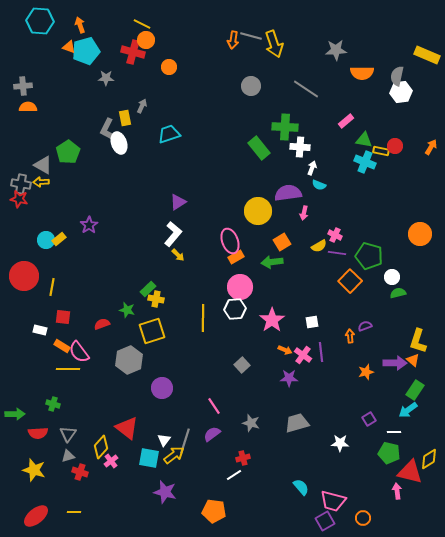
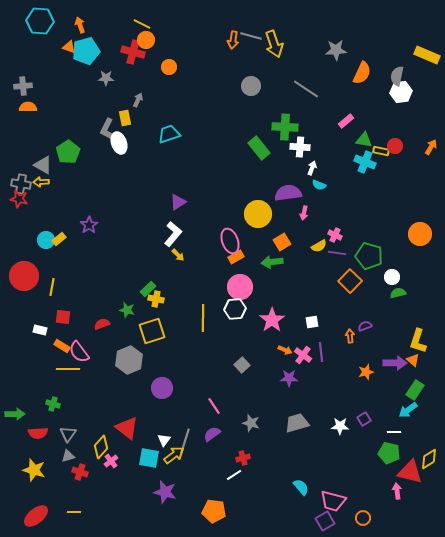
orange semicircle at (362, 73): rotated 65 degrees counterclockwise
gray arrow at (142, 106): moved 4 px left, 6 px up
yellow circle at (258, 211): moved 3 px down
purple square at (369, 419): moved 5 px left
white star at (340, 443): moved 17 px up
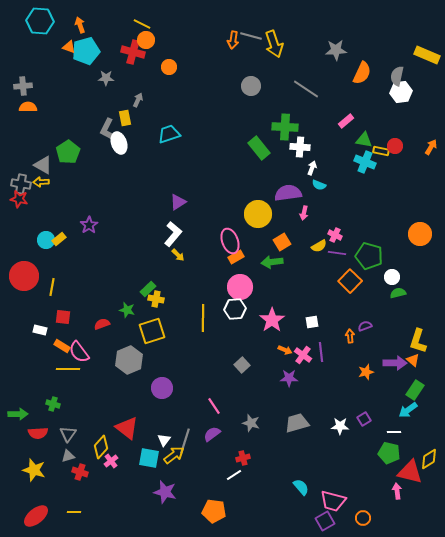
green arrow at (15, 414): moved 3 px right
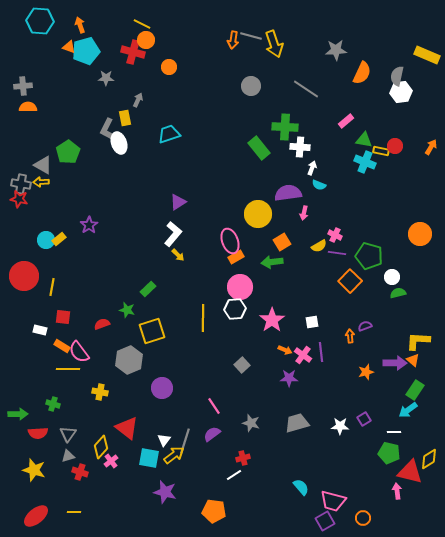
yellow cross at (156, 299): moved 56 px left, 93 px down
yellow L-shape at (418, 341): rotated 75 degrees clockwise
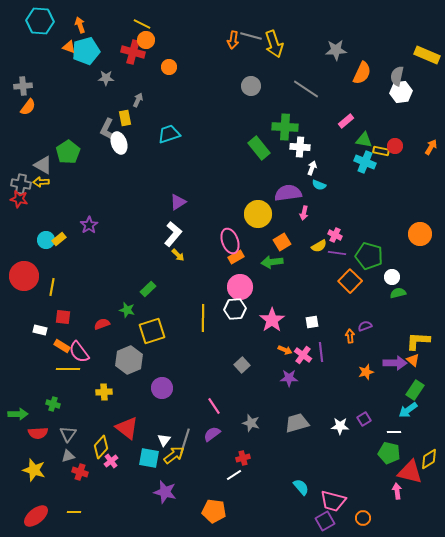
orange semicircle at (28, 107): rotated 126 degrees clockwise
yellow cross at (100, 392): moved 4 px right; rotated 14 degrees counterclockwise
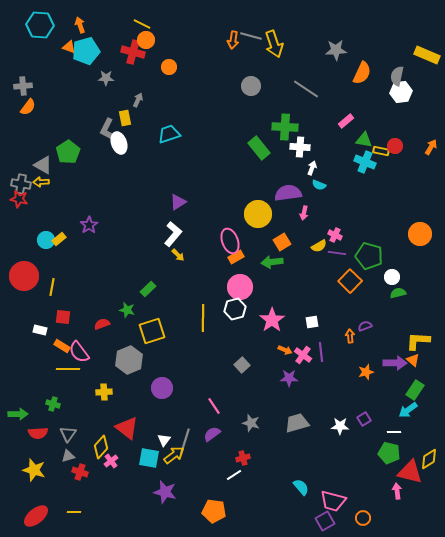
cyan hexagon at (40, 21): moved 4 px down
white hexagon at (235, 309): rotated 10 degrees counterclockwise
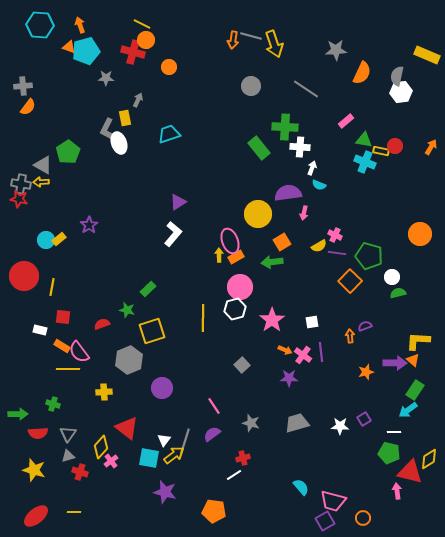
yellow arrow at (178, 255): moved 41 px right; rotated 136 degrees counterclockwise
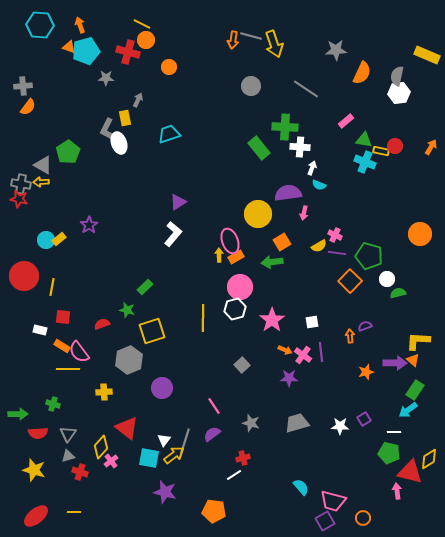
red cross at (133, 52): moved 5 px left
white hexagon at (401, 92): moved 2 px left, 1 px down
white circle at (392, 277): moved 5 px left, 2 px down
green rectangle at (148, 289): moved 3 px left, 2 px up
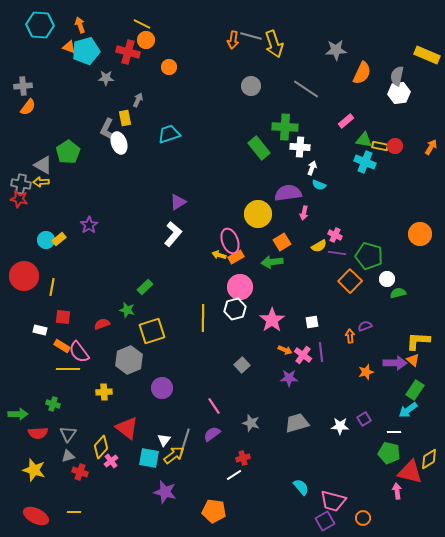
yellow rectangle at (381, 151): moved 1 px left, 5 px up
yellow arrow at (219, 255): rotated 72 degrees counterclockwise
red ellipse at (36, 516): rotated 65 degrees clockwise
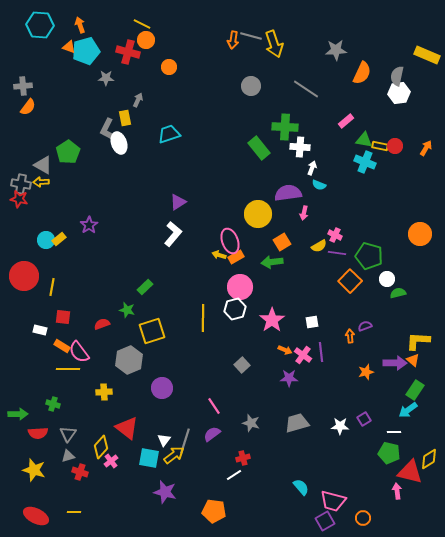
orange arrow at (431, 147): moved 5 px left, 1 px down
